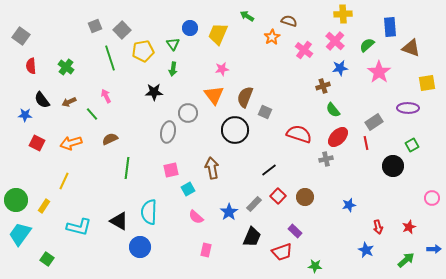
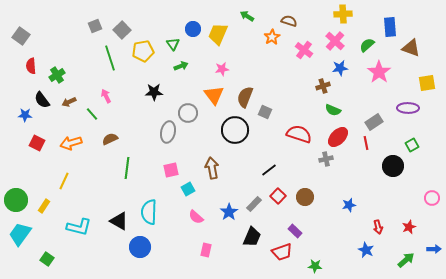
blue circle at (190, 28): moved 3 px right, 1 px down
green cross at (66, 67): moved 9 px left, 8 px down; rotated 21 degrees clockwise
green arrow at (173, 69): moved 8 px right, 3 px up; rotated 120 degrees counterclockwise
green semicircle at (333, 110): rotated 28 degrees counterclockwise
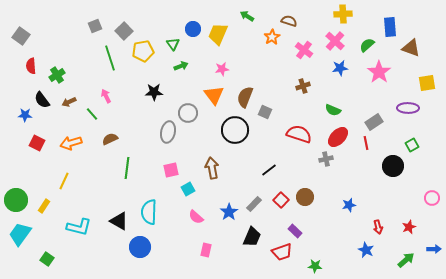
gray square at (122, 30): moved 2 px right, 1 px down
brown cross at (323, 86): moved 20 px left
red square at (278, 196): moved 3 px right, 4 px down
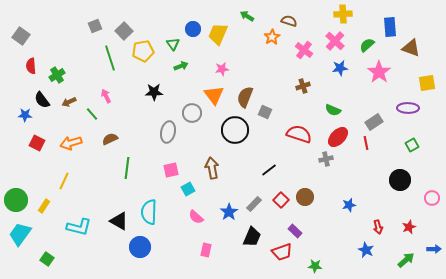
gray circle at (188, 113): moved 4 px right
black circle at (393, 166): moved 7 px right, 14 px down
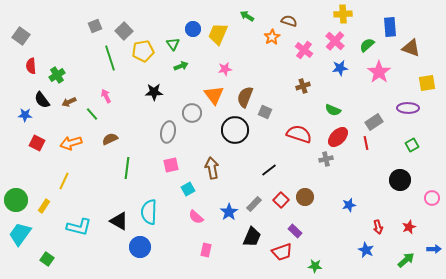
pink star at (222, 69): moved 3 px right
pink square at (171, 170): moved 5 px up
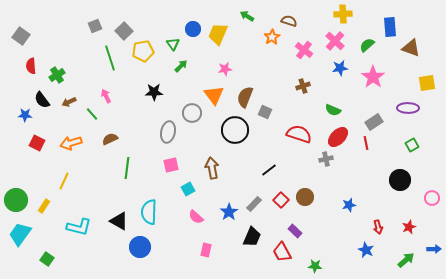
green arrow at (181, 66): rotated 24 degrees counterclockwise
pink star at (379, 72): moved 6 px left, 5 px down
red trapezoid at (282, 252): rotated 80 degrees clockwise
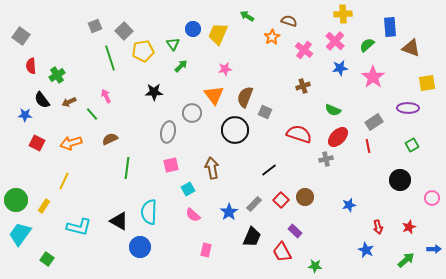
red line at (366, 143): moved 2 px right, 3 px down
pink semicircle at (196, 217): moved 3 px left, 2 px up
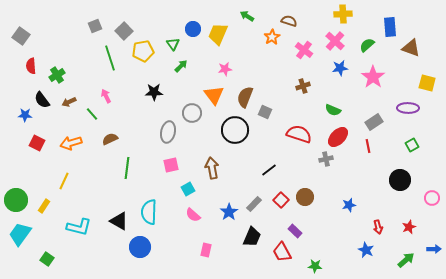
yellow square at (427, 83): rotated 24 degrees clockwise
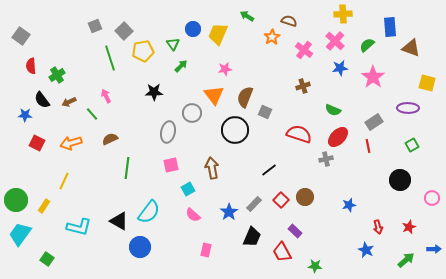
cyan semicircle at (149, 212): rotated 145 degrees counterclockwise
